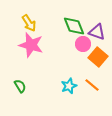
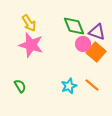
orange square: moved 2 px left, 5 px up
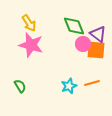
purple triangle: moved 1 px right, 2 px down; rotated 18 degrees clockwise
orange square: moved 2 px up; rotated 36 degrees counterclockwise
orange line: moved 2 px up; rotated 56 degrees counterclockwise
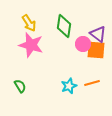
green diamond: moved 10 px left; rotated 30 degrees clockwise
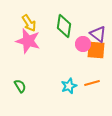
pink star: moved 3 px left, 4 px up
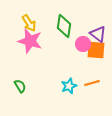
pink star: moved 2 px right
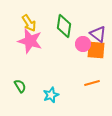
cyan star: moved 18 px left, 9 px down
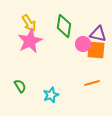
purple triangle: rotated 24 degrees counterclockwise
pink star: rotated 30 degrees clockwise
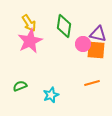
green semicircle: rotated 80 degrees counterclockwise
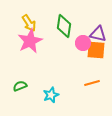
pink circle: moved 1 px up
